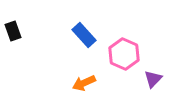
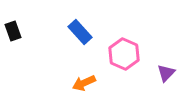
blue rectangle: moved 4 px left, 3 px up
purple triangle: moved 13 px right, 6 px up
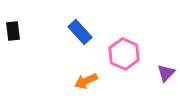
black rectangle: rotated 12 degrees clockwise
orange arrow: moved 2 px right, 2 px up
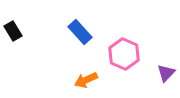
black rectangle: rotated 24 degrees counterclockwise
orange arrow: moved 1 px up
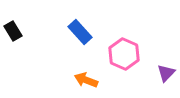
orange arrow: rotated 45 degrees clockwise
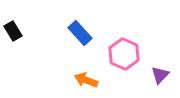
blue rectangle: moved 1 px down
purple triangle: moved 6 px left, 2 px down
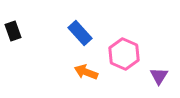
black rectangle: rotated 12 degrees clockwise
purple triangle: moved 1 px left, 1 px down; rotated 12 degrees counterclockwise
orange arrow: moved 8 px up
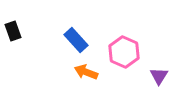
blue rectangle: moved 4 px left, 7 px down
pink hexagon: moved 2 px up
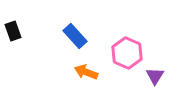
blue rectangle: moved 1 px left, 4 px up
pink hexagon: moved 3 px right, 1 px down
purple triangle: moved 4 px left
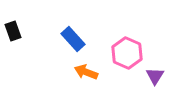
blue rectangle: moved 2 px left, 3 px down
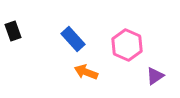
pink hexagon: moved 8 px up
purple triangle: rotated 24 degrees clockwise
